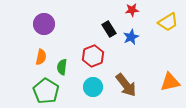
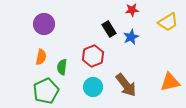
green pentagon: rotated 15 degrees clockwise
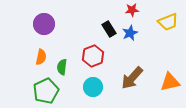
yellow trapezoid: rotated 10 degrees clockwise
blue star: moved 1 px left, 4 px up
brown arrow: moved 6 px right, 7 px up; rotated 80 degrees clockwise
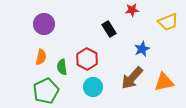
blue star: moved 12 px right, 16 px down
red hexagon: moved 6 px left, 3 px down; rotated 10 degrees counterclockwise
green semicircle: rotated 14 degrees counterclockwise
orange triangle: moved 6 px left
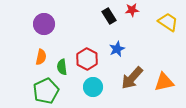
yellow trapezoid: rotated 125 degrees counterclockwise
black rectangle: moved 13 px up
blue star: moved 25 px left
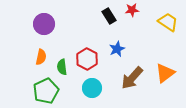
orange triangle: moved 1 px right, 9 px up; rotated 25 degrees counterclockwise
cyan circle: moved 1 px left, 1 px down
